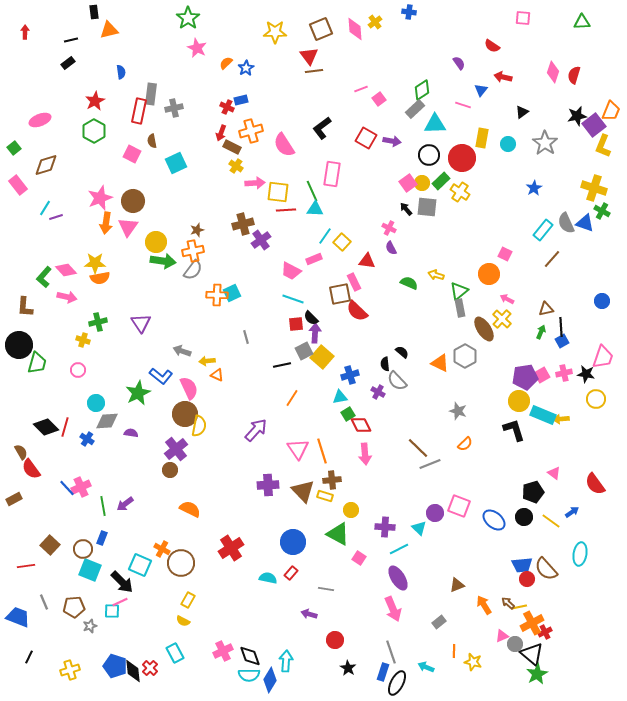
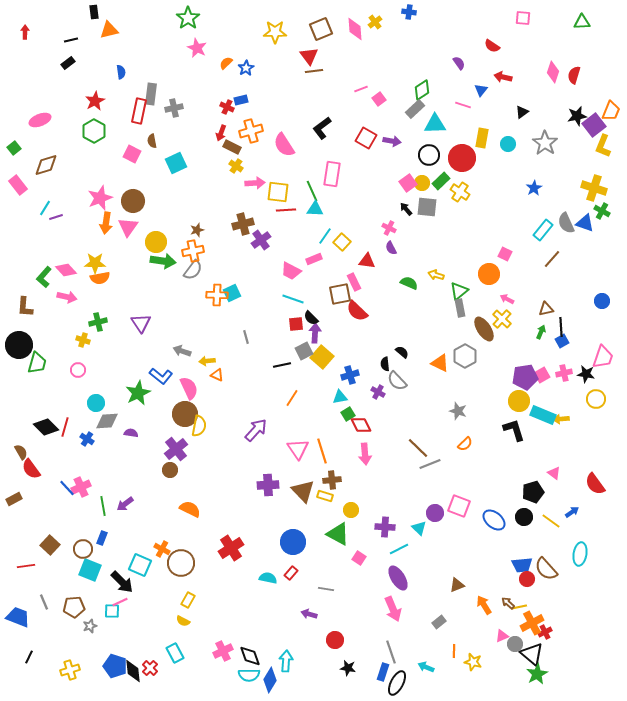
black star at (348, 668): rotated 21 degrees counterclockwise
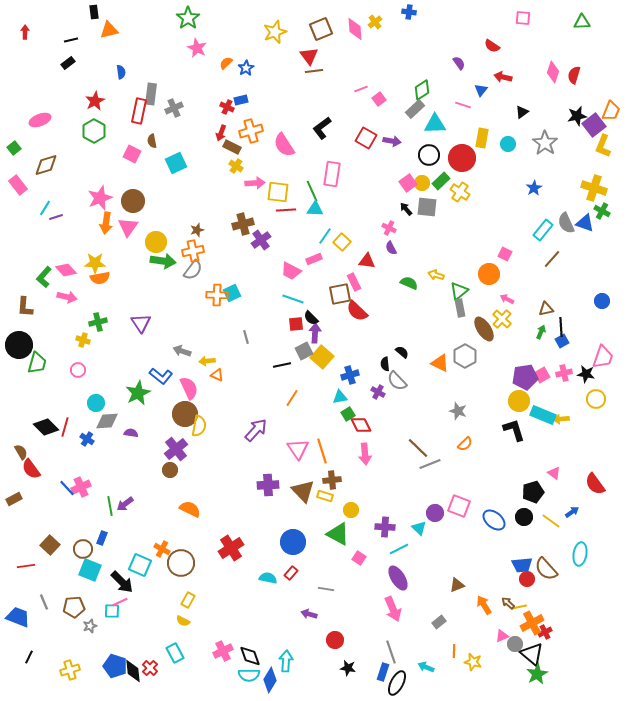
yellow star at (275, 32): rotated 20 degrees counterclockwise
gray cross at (174, 108): rotated 12 degrees counterclockwise
green line at (103, 506): moved 7 px right
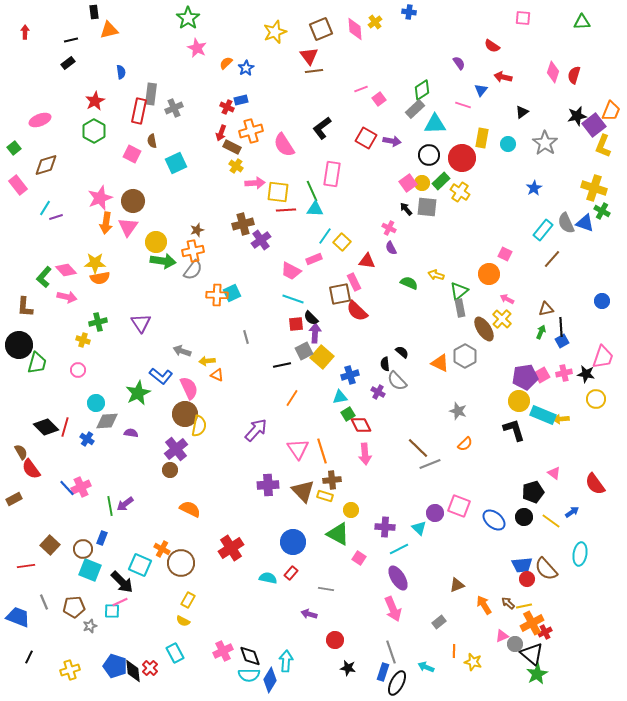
yellow line at (519, 607): moved 5 px right, 1 px up
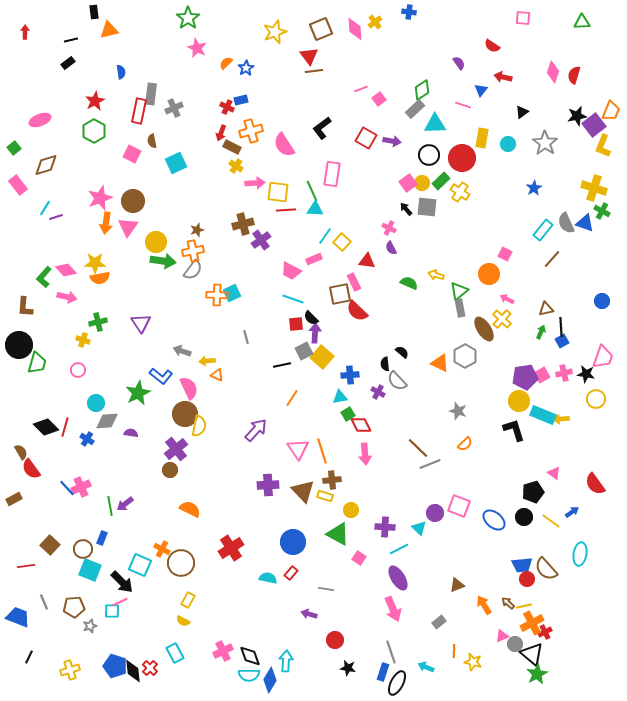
blue cross at (350, 375): rotated 12 degrees clockwise
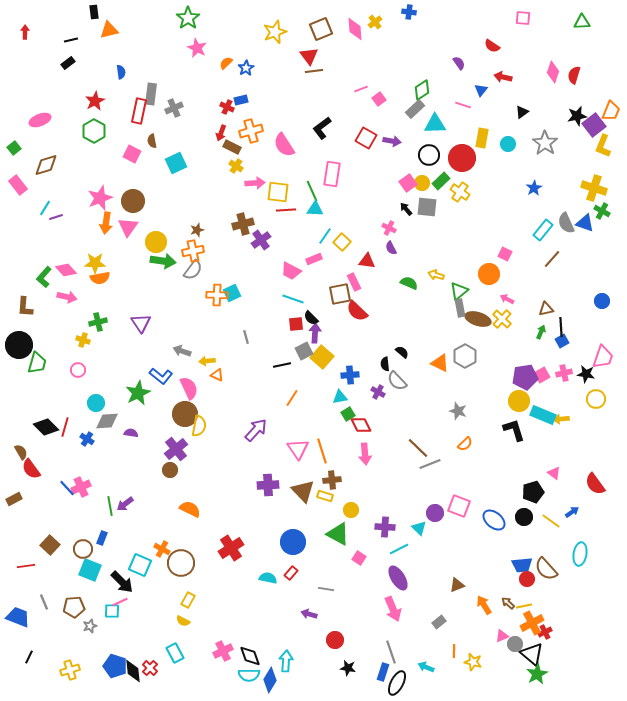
brown ellipse at (484, 329): moved 6 px left, 10 px up; rotated 40 degrees counterclockwise
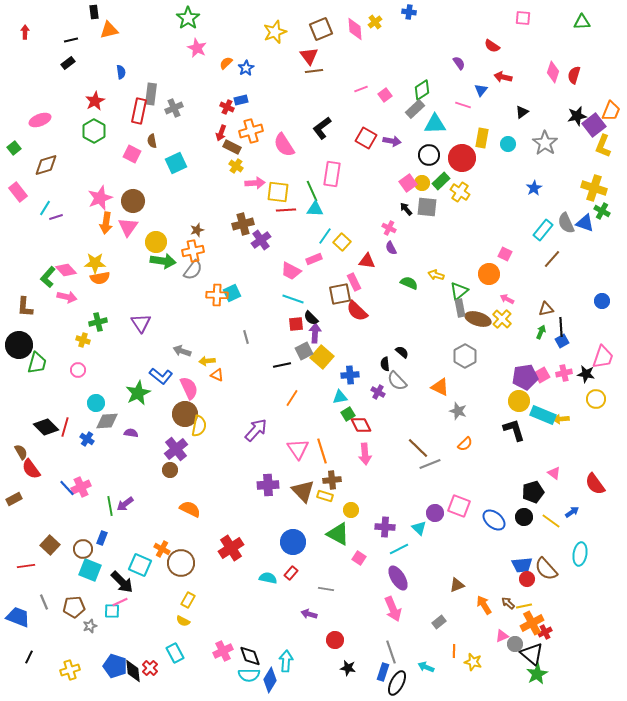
pink square at (379, 99): moved 6 px right, 4 px up
pink rectangle at (18, 185): moved 7 px down
green L-shape at (44, 277): moved 4 px right
orange triangle at (440, 363): moved 24 px down
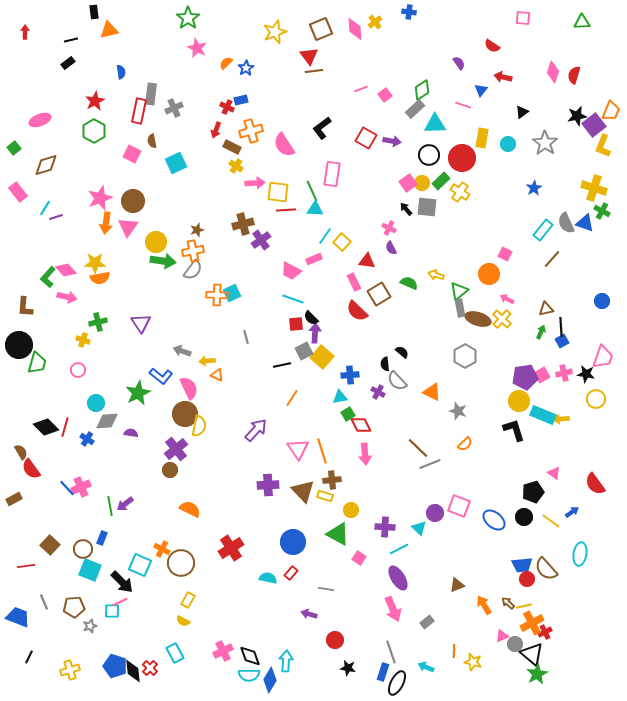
red arrow at (221, 133): moved 5 px left, 3 px up
brown square at (340, 294): moved 39 px right; rotated 20 degrees counterclockwise
orange triangle at (440, 387): moved 8 px left, 5 px down
gray rectangle at (439, 622): moved 12 px left
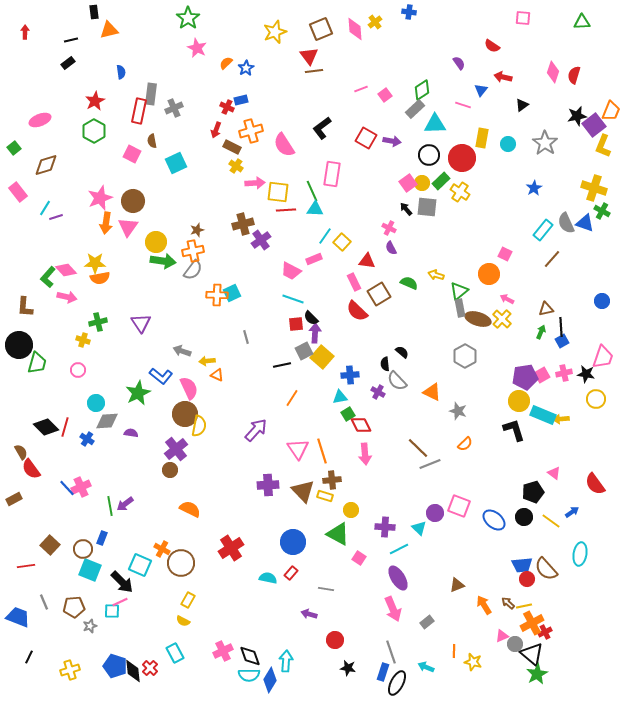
black triangle at (522, 112): moved 7 px up
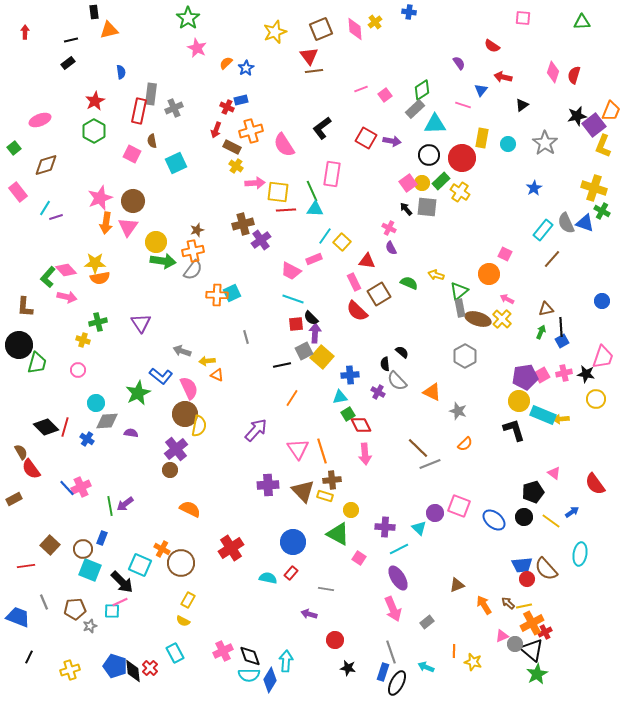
brown pentagon at (74, 607): moved 1 px right, 2 px down
black triangle at (532, 654): moved 4 px up
